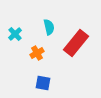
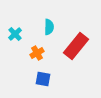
cyan semicircle: rotated 14 degrees clockwise
red rectangle: moved 3 px down
blue square: moved 4 px up
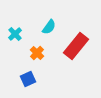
cyan semicircle: rotated 35 degrees clockwise
orange cross: rotated 16 degrees counterclockwise
blue square: moved 15 px left; rotated 35 degrees counterclockwise
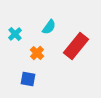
blue square: rotated 35 degrees clockwise
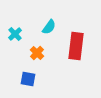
red rectangle: rotated 32 degrees counterclockwise
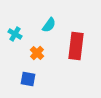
cyan semicircle: moved 2 px up
cyan cross: rotated 16 degrees counterclockwise
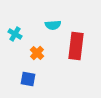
cyan semicircle: moved 4 px right; rotated 49 degrees clockwise
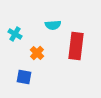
blue square: moved 4 px left, 2 px up
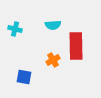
cyan cross: moved 5 px up; rotated 16 degrees counterclockwise
red rectangle: rotated 8 degrees counterclockwise
orange cross: moved 16 px right, 7 px down; rotated 16 degrees clockwise
